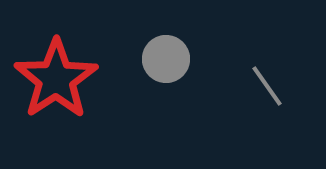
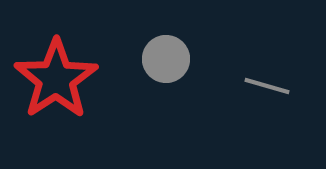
gray line: rotated 39 degrees counterclockwise
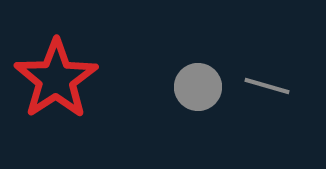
gray circle: moved 32 px right, 28 px down
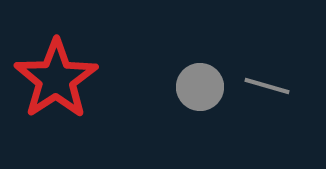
gray circle: moved 2 px right
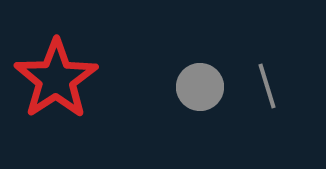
gray line: rotated 57 degrees clockwise
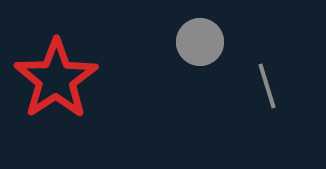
gray circle: moved 45 px up
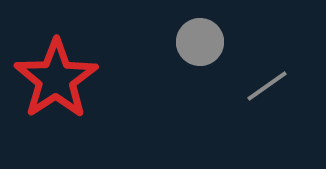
gray line: rotated 72 degrees clockwise
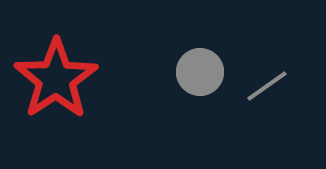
gray circle: moved 30 px down
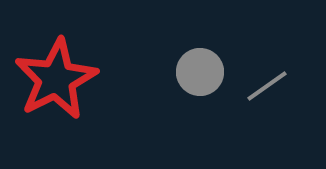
red star: rotated 6 degrees clockwise
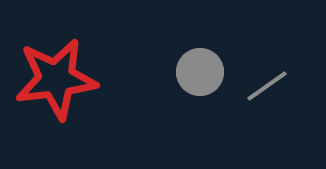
red star: rotated 20 degrees clockwise
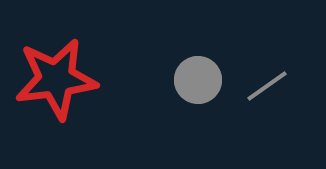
gray circle: moved 2 px left, 8 px down
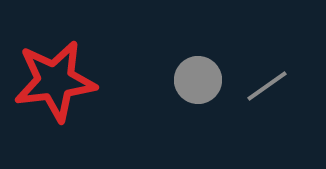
red star: moved 1 px left, 2 px down
